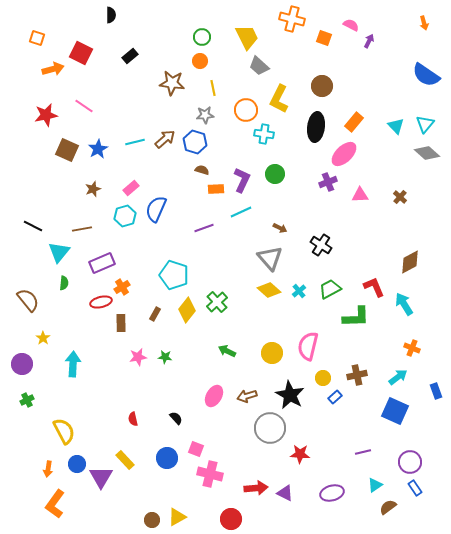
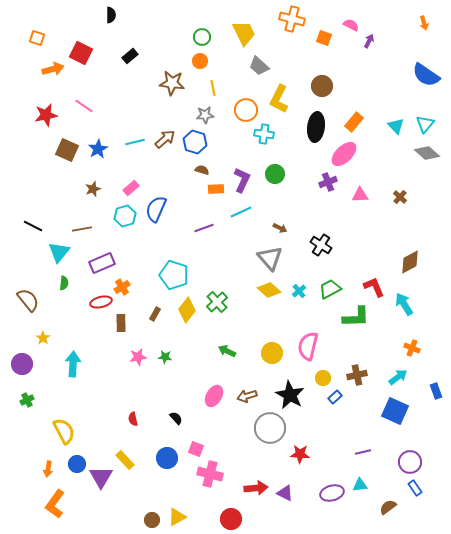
yellow trapezoid at (247, 37): moved 3 px left, 4 px up
cyan triangle at (375, 485): moved 15 px left; rotated 28 degrees clockwise
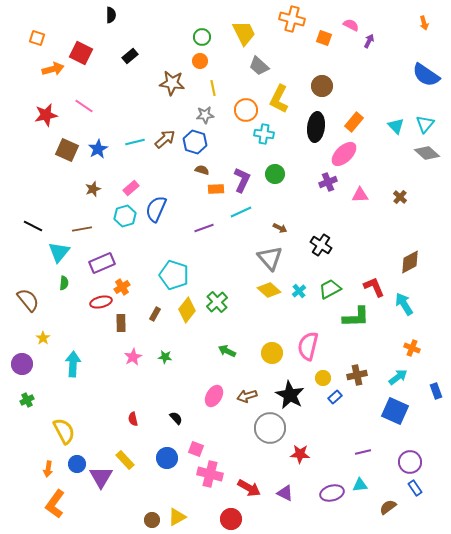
pink star at (138, 357): moved 5 px left; rotated 18 degrees counterclockwise
red arrow at (256, 488): moved 7 px left; rotated 35 degrees clockwise
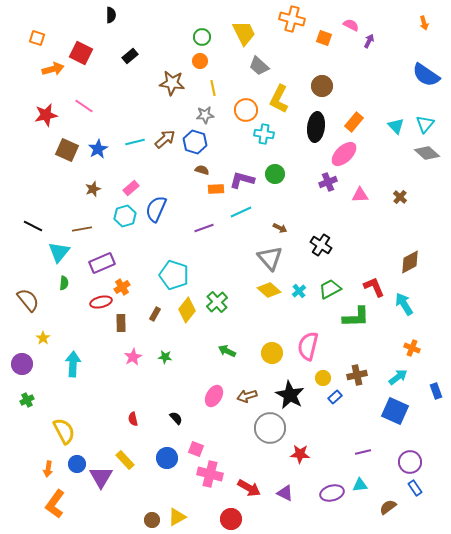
purple L-shape at (242, 180): rotated 100 degrees counterclockwise
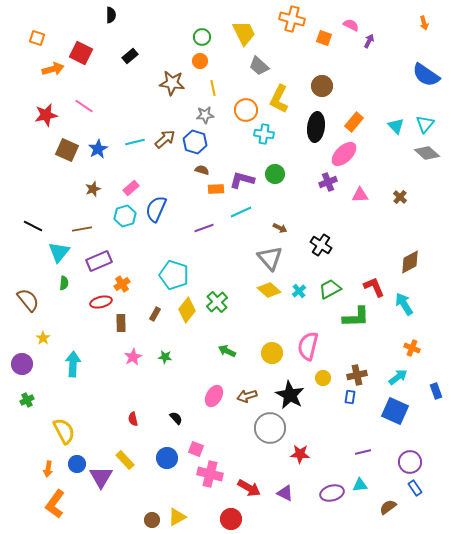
purple rectangle at (102, 263): moved 3 px left, 2 px up
orange cross at (122, 287): moved 3 px up
blue rectangle at (335, 397): moved 15 px right; rotated 40 degrees counterclockwise
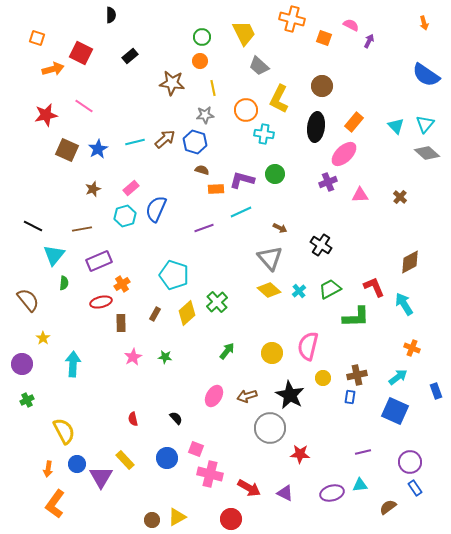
cyan triangle at (59, 252): moved 5 px left, 3 px down
yellow diamond at (187, 310): moved 3 px down; rotated 10 degrees clockwise
green arrow at (227, 351): rotated 102 degrees clockwise
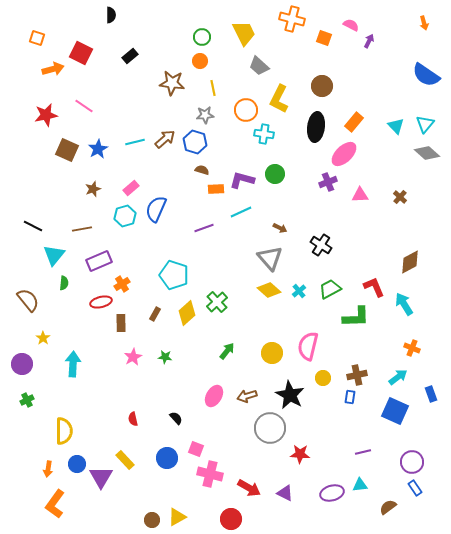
blue rectangle at (436, 391): moved 5 px left, 3 px down
yellow semicircle at (64, 431): rotated 28 degrees clockwise
purple circle at (410, 462): moved 2 px right
